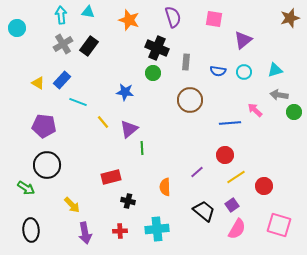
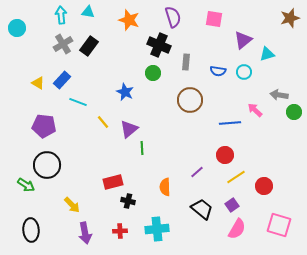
black cross at (157, 48): moved 2 px right, 3 px up
cyan triangle at (275, 70): moved 8 px left, 16 px up
blue star at (125, 92): rotated 18 degrees clockwise
red rectangle at (111, 177): moved 2 px right, 5 px down
green arrow at (26, 188): moved 3 px up
black trapezoid at (204, 211): moved 2 px left, 2 px up
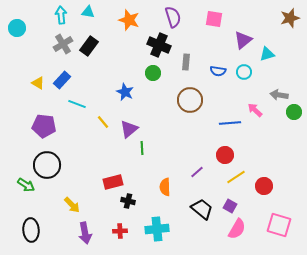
cyan line at (78, 102): moved 1 px left, 2 px down
purple square at (232, 205): moved 2 px left, 1 px down; rotated 24 degrees counterclockwise
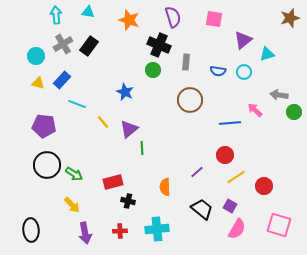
cyan arrow at (61, 15): moved 5 px left
cyan circle at (17, 28): moved 19 px right, 28 px down
green circle at (153, 73): moved 3 px up
yellow triangle at (38, 83): rotated 16 degrees counterclockwise
green arrow at (26, 185): moved 48 px right, 11 px up
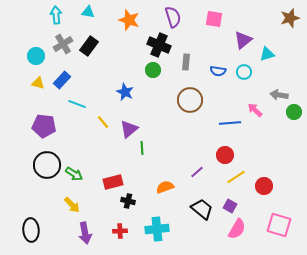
orange semicircle at (165, 187): rotated 72 degrees clockwise
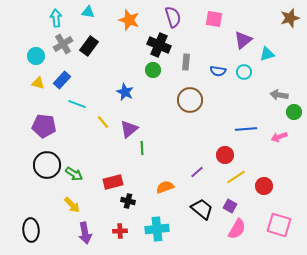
cyan arrow at (56, 15): moved 3 px down
pink arrow at (255, 110): moved 24 px right, 27 px down; rotated 63 degrees counterclockwise
blue line at (230, 123): moved 16 px right, 6 px down
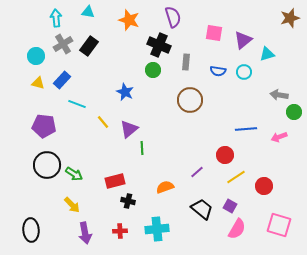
pink square at (214, 19): moved 14 px down
red rectangle at (113, 182): moved 2 px right, 1 px up
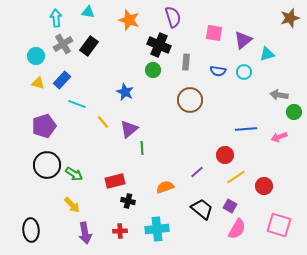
purple pentagon at (44, 126): rotated 25 degrees counterclockwise
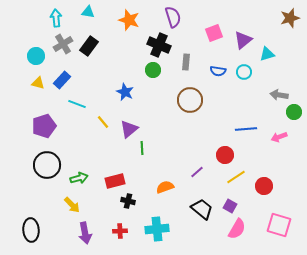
pink square at (214, 33): rotated 30 degrees counterclockwise
green arrow at (74, 174): moved 5 px right, 4 px down; rotated 48 degrees counterclockwise
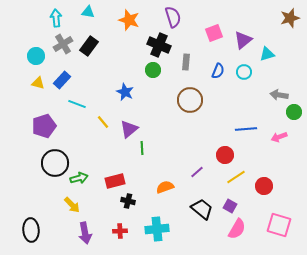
blue semicircle at (218, 71): rotated 77 degrees counterclockwise
black circle at (47, 165): moved 8 px right, 2 px up
